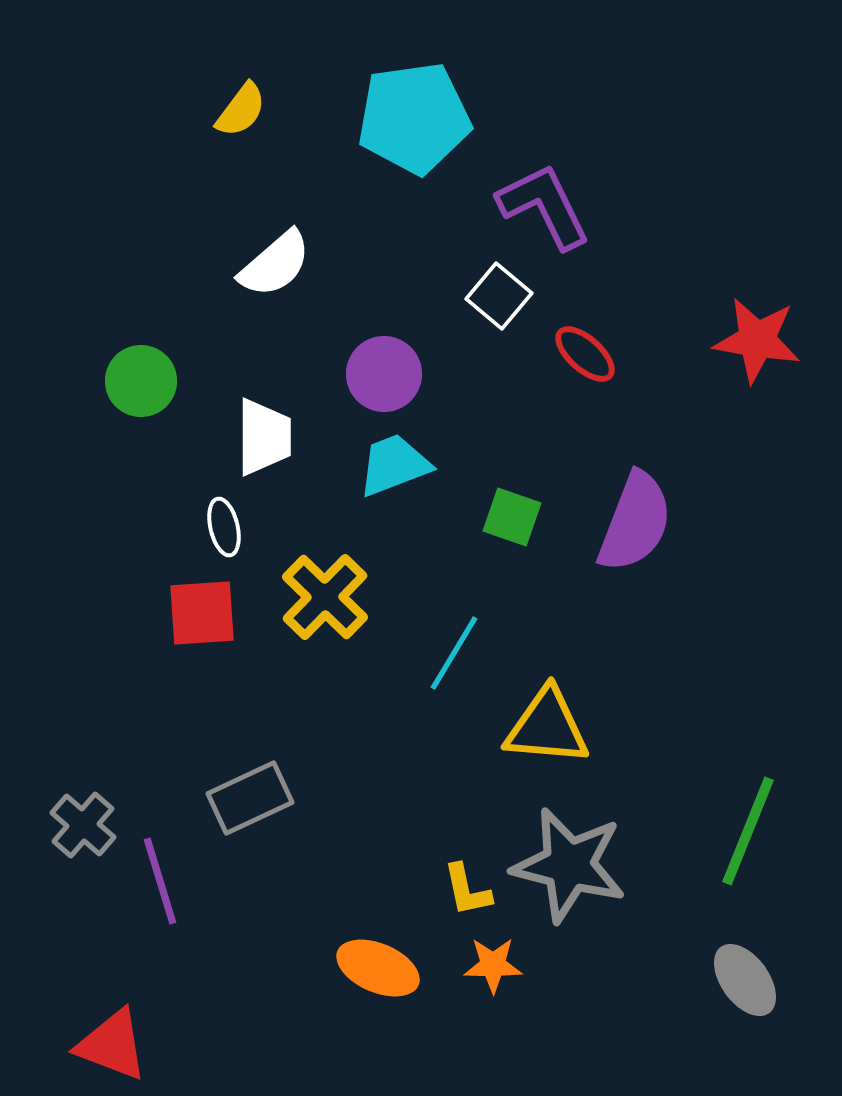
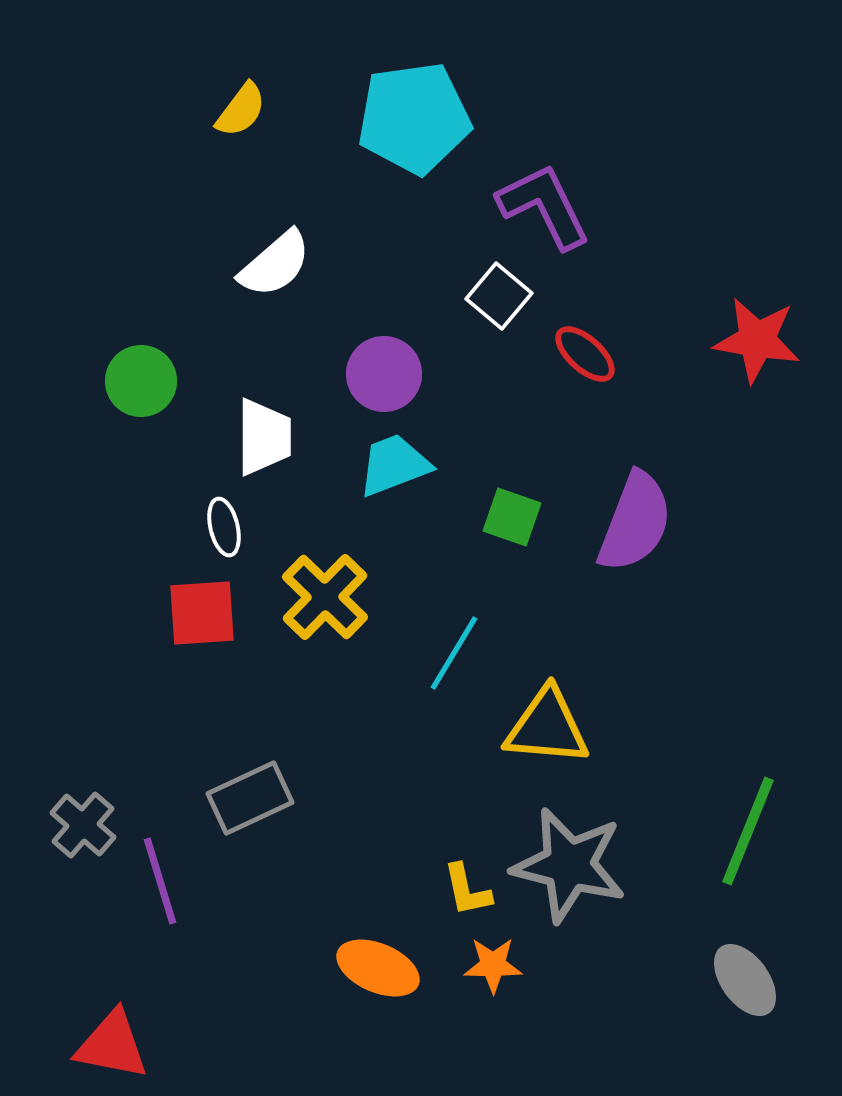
red triangle: rotated 10 degrees counterclockwise
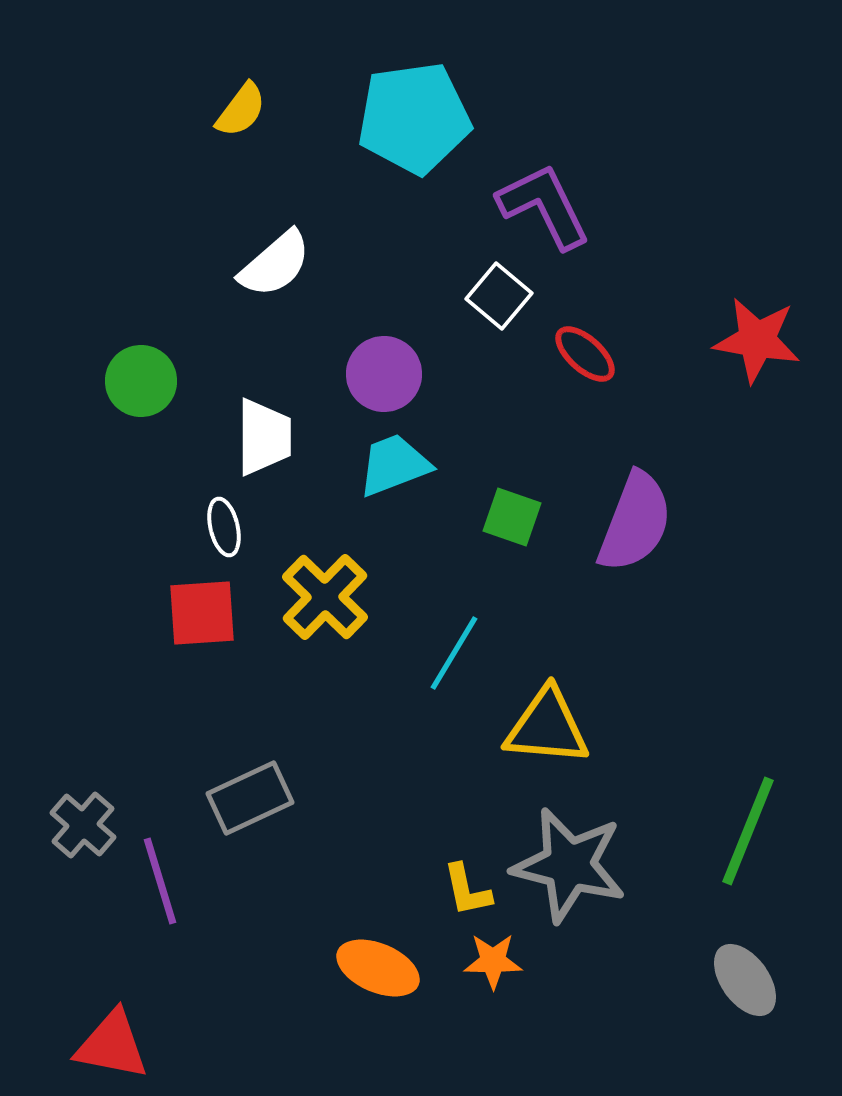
orange star: moved 4 px up
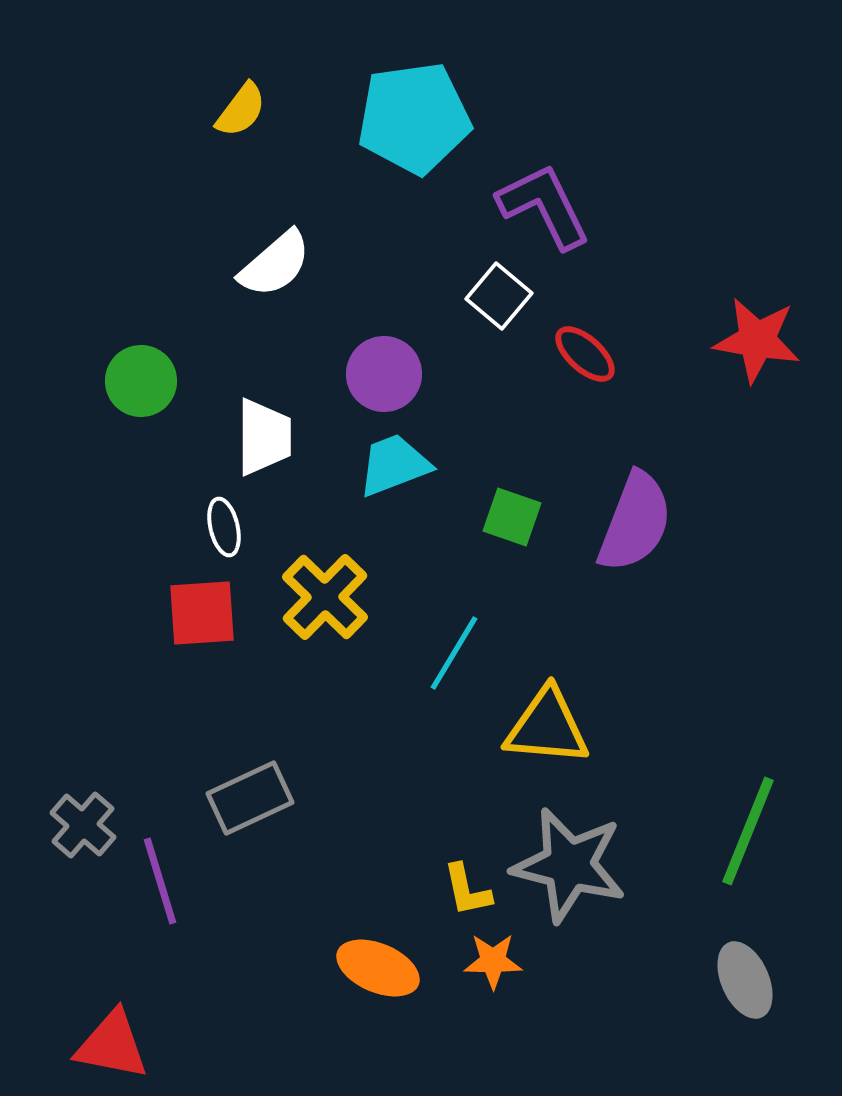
gray ellipse: rotated 12 degrees clockwise
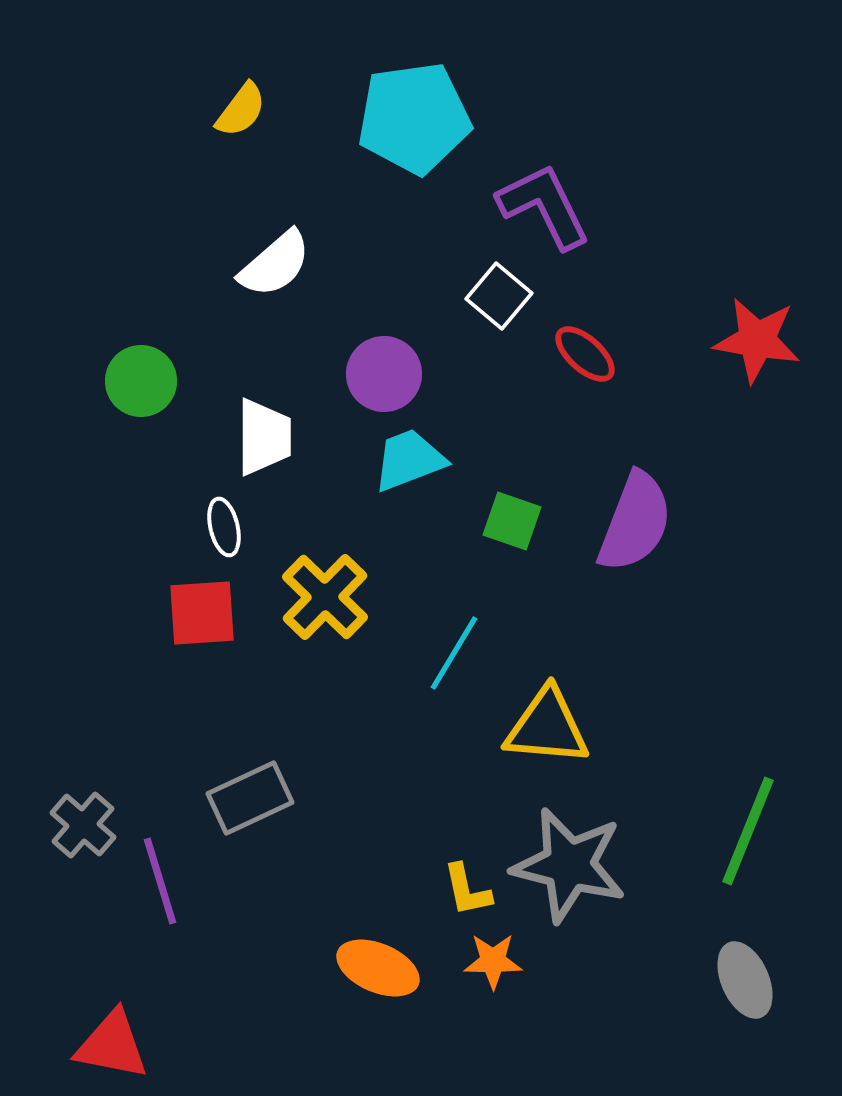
cyan trapezoid: moved 15 px right, 5 px up
green square: moved 4 px down
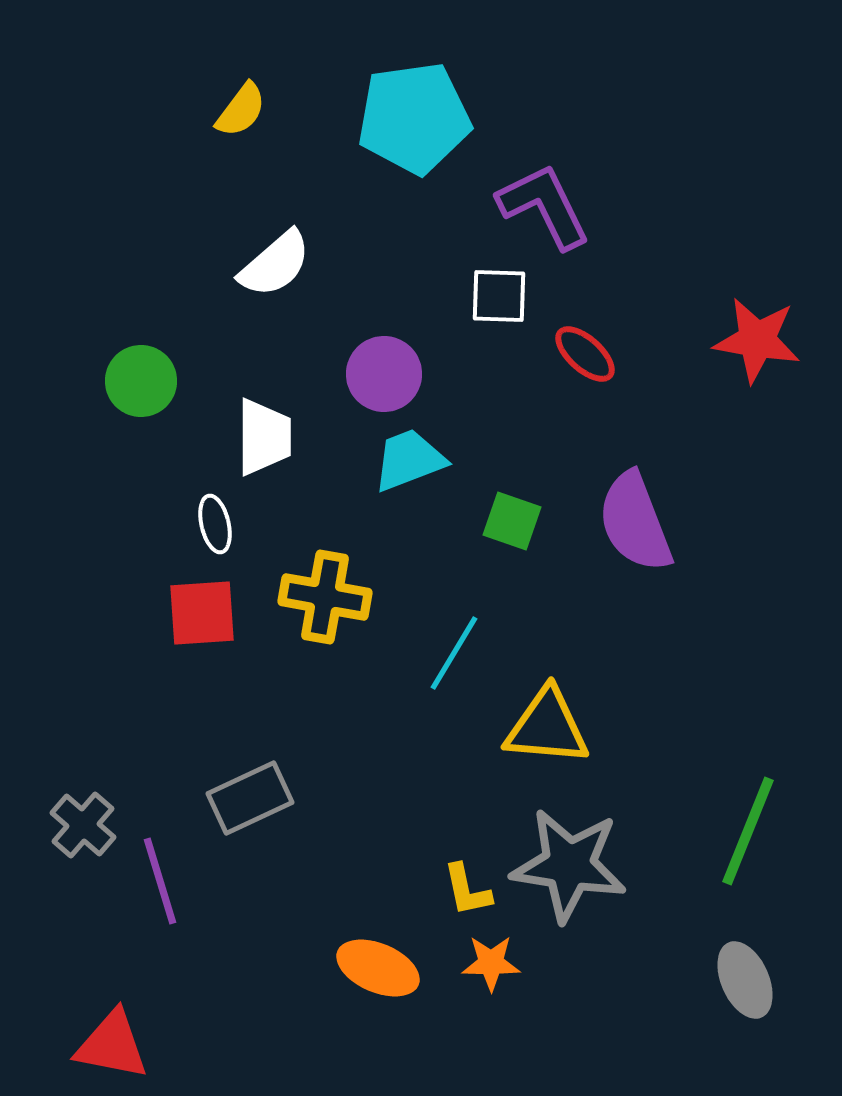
white square: rotated 38 degrees counterclockwise
purple semicircle: rotated 138 degrees clockwise
white ellipse: moved 9 px left, 3 px up
yellow cross: rotated 34 degrees counterclockwise
gray star: rotated 5 degrees counterclockwise
orange star: moved 2 px left, 2 px down
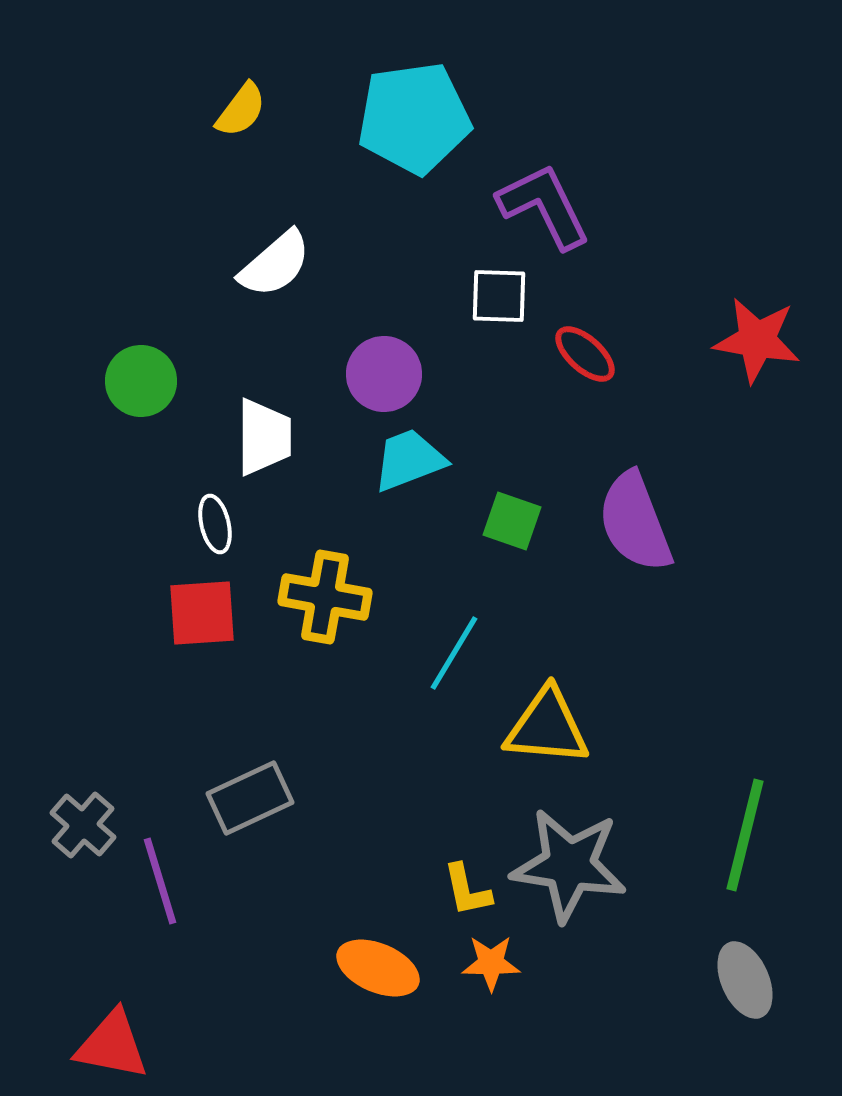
green line: moved 3 px left, 4 px down; rotated 8 degrees counterclockwise
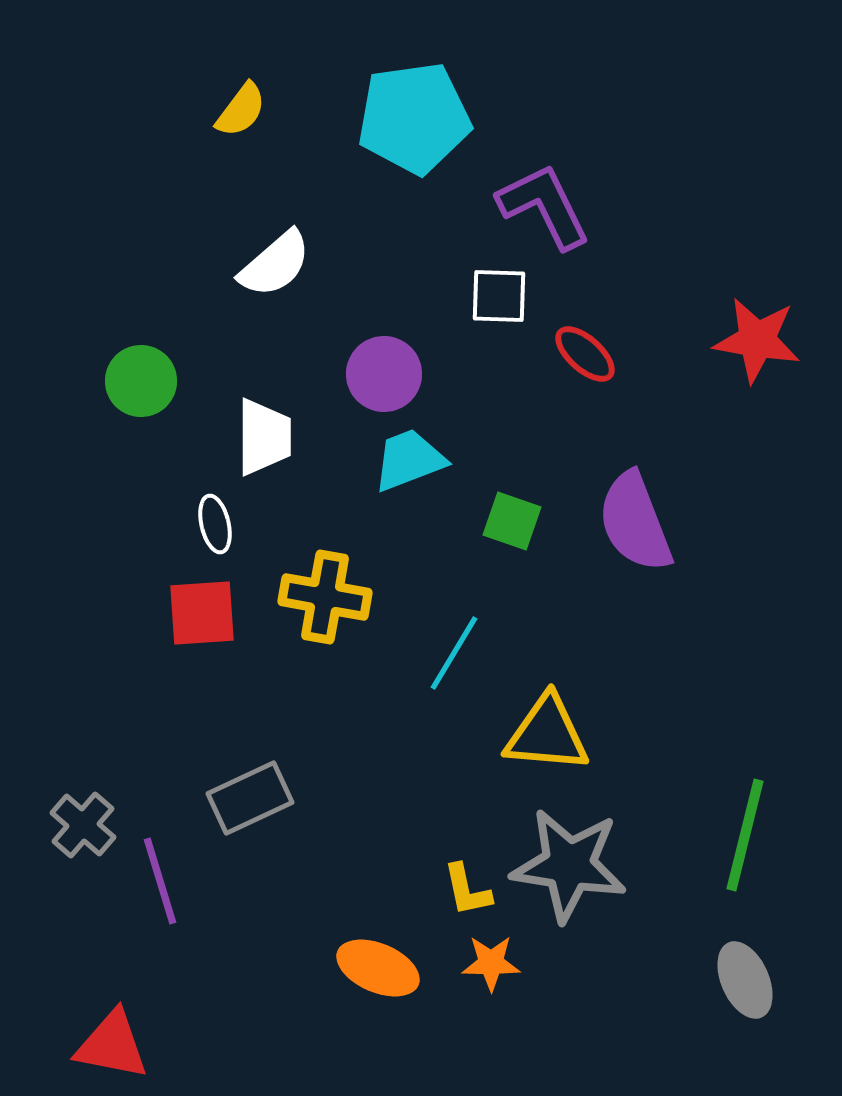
yellow triangle: moved 7 px down
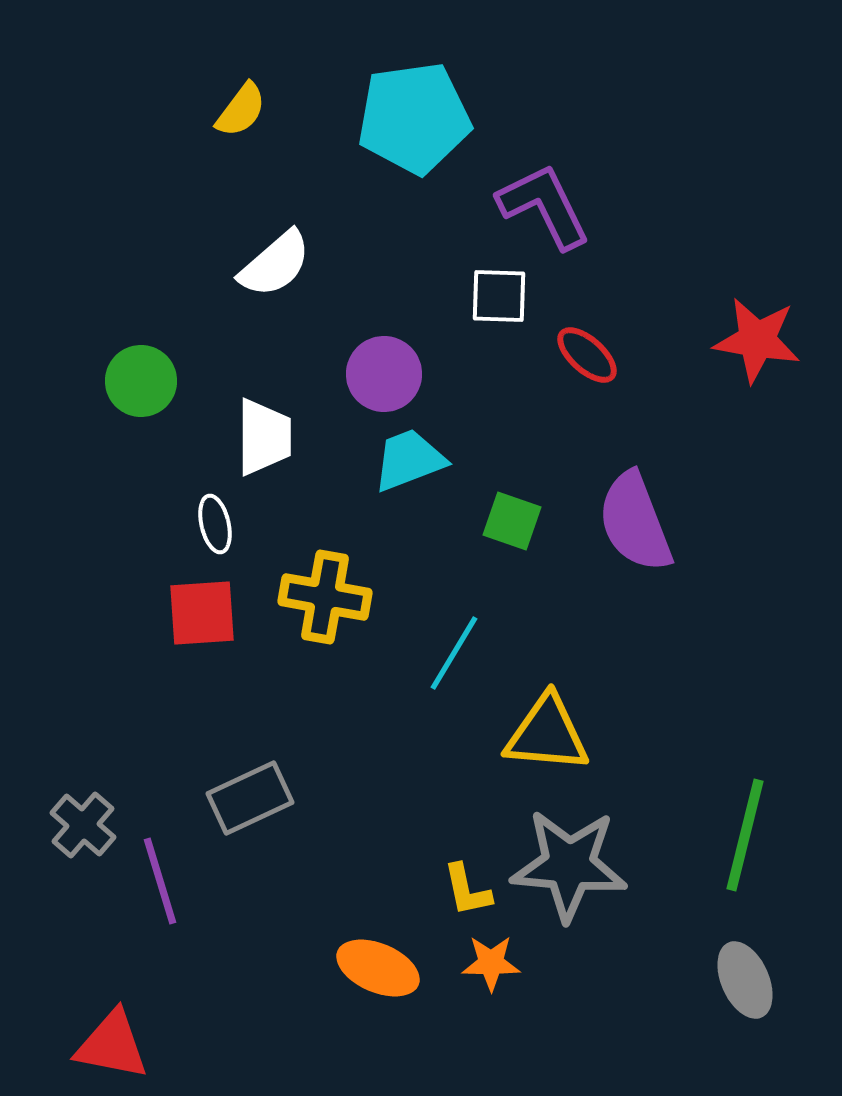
red ellipse: moved 2 px right, 1 px down
gray star: rotated 4 degrees counterclockwise
